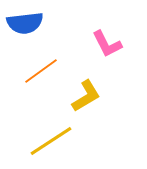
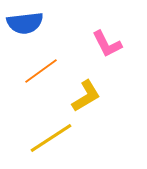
yellow line: moved 3 px up
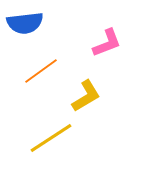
pink L-shape: moved 1 px up; rotated 84 degrees counterclockwise
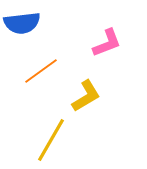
blue semicircle: moved 3 px left
yellow line: moved 2 px down; rotated 27 degrees counterclockwise
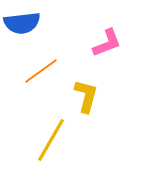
yellow L-shape: rotated 44 degrees counterclockwise
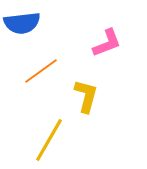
yellow line: moved 2 px left
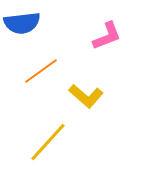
pink L-shape: moved 7 px up
yellow L-shape: rotated 116 degrees clockwise
yellow line: moved 1 px left, 2 px down; rotated 12 degrees clockwise
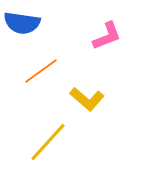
blue semicircle: rotated 15 degrees clockwise
yellow L-shape: moved 1 px right, 3 px down
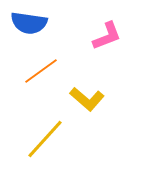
blue semicircle: moved 7 px right
yellow line: moved 3 px left, 3 px up
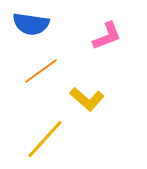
blue semicircle: moved 2 px right, 1 px down
